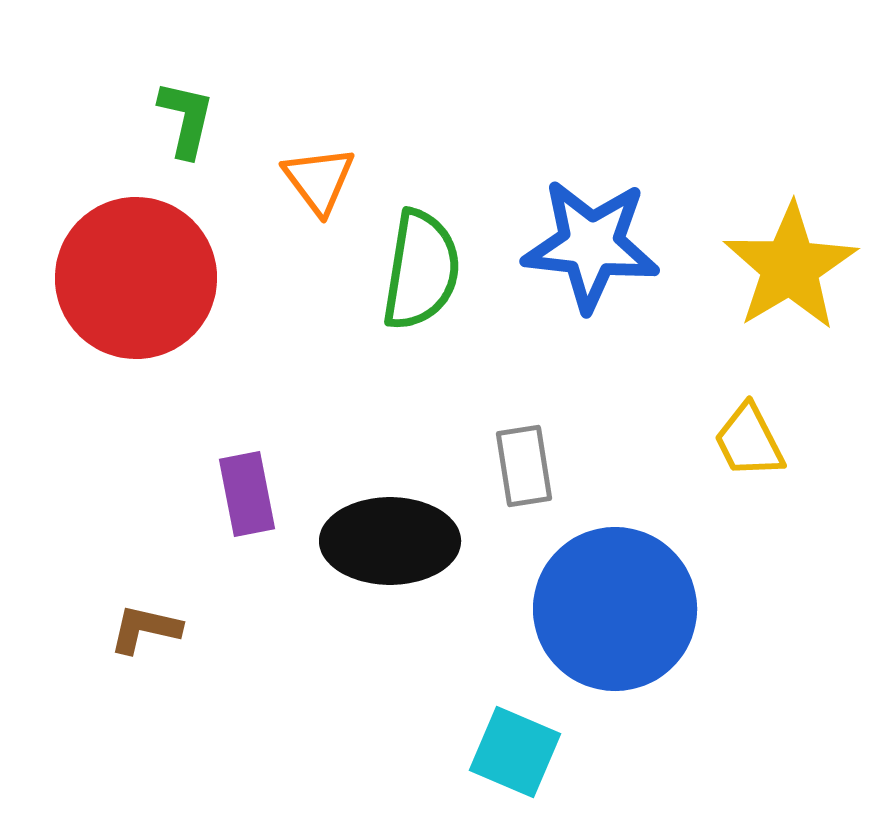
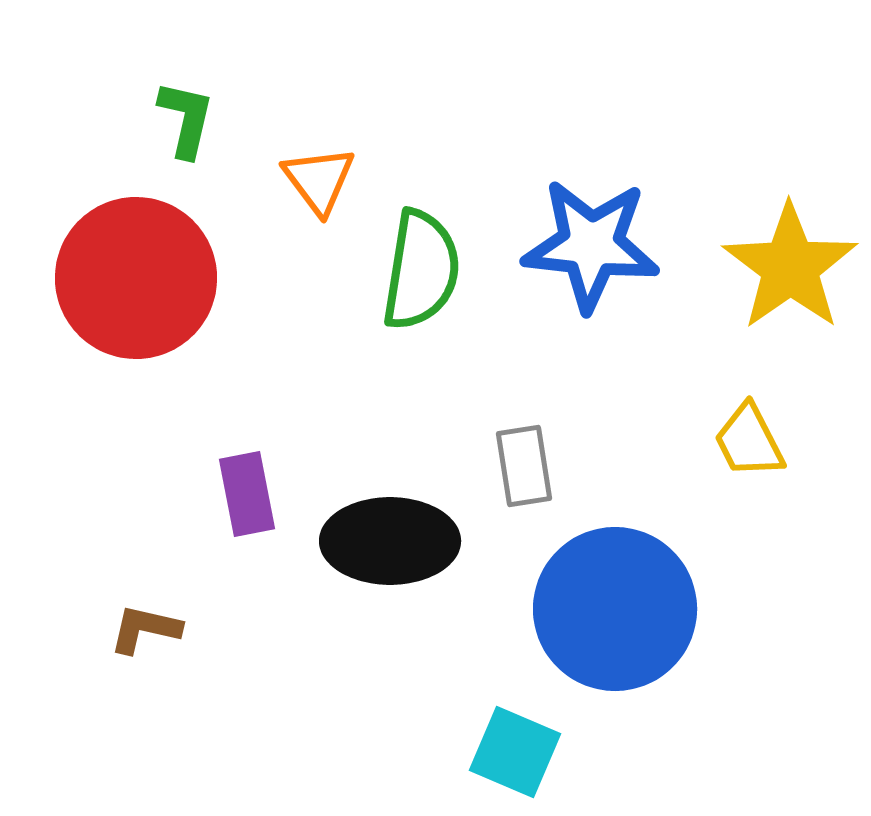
yellow star: rotated 4 degrees counterclockwise
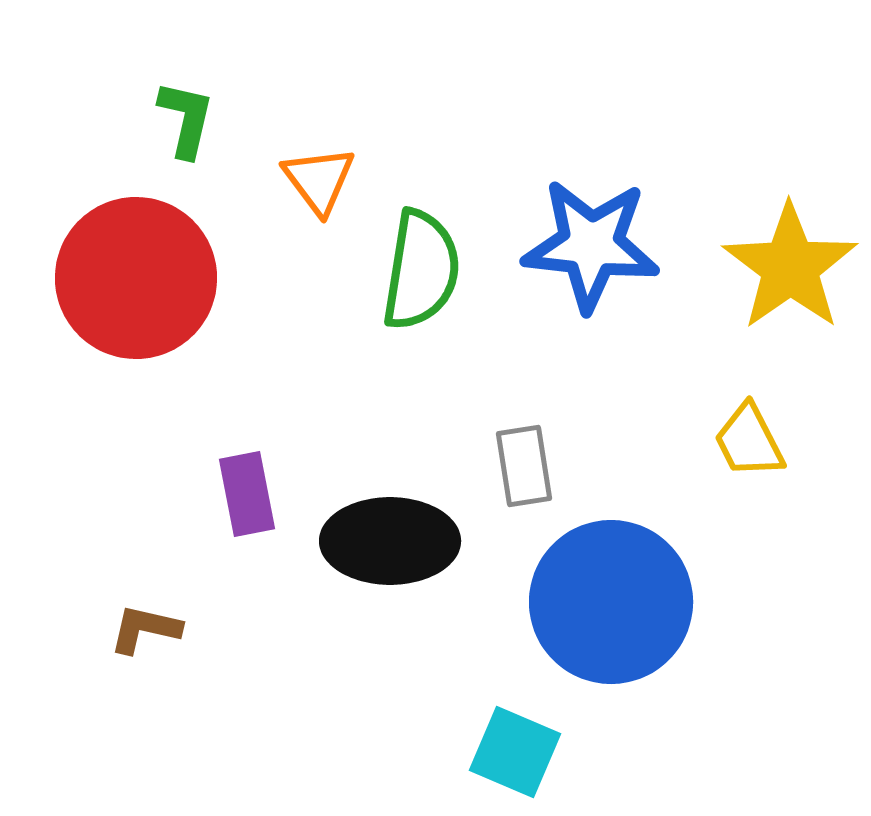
blue circle: moved 4 px left, 7 px up
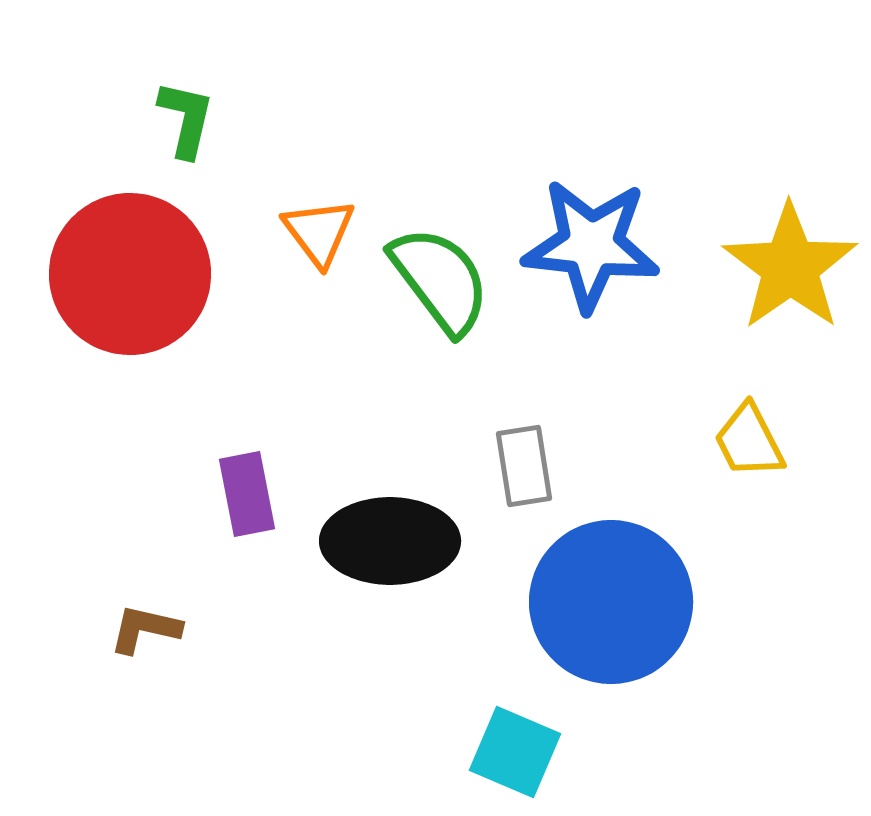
orange triangle: moved 52 px down
green semicircle: moved 19 px right, 10 px down; rotated 46 degrees counterclockwise
red circle: moved 6 px left, 4 px up
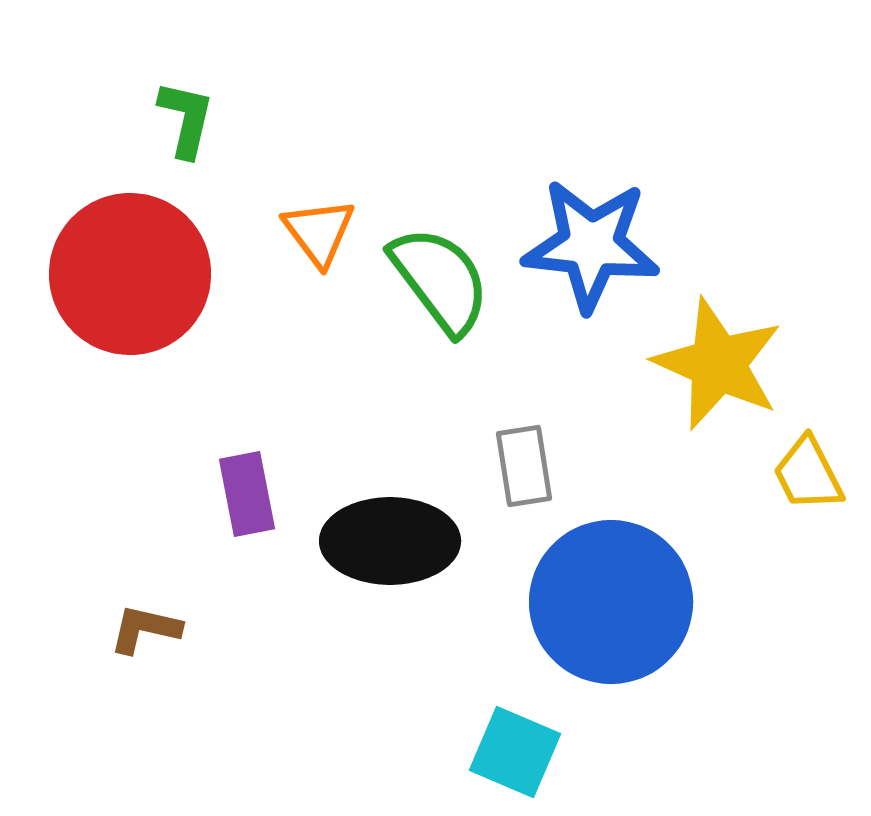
yellow star: moved 72 px left, 97 px down; rotated 13 degrees counterclockwise
yellow trapezoid: moved 59 px right, 33 px down
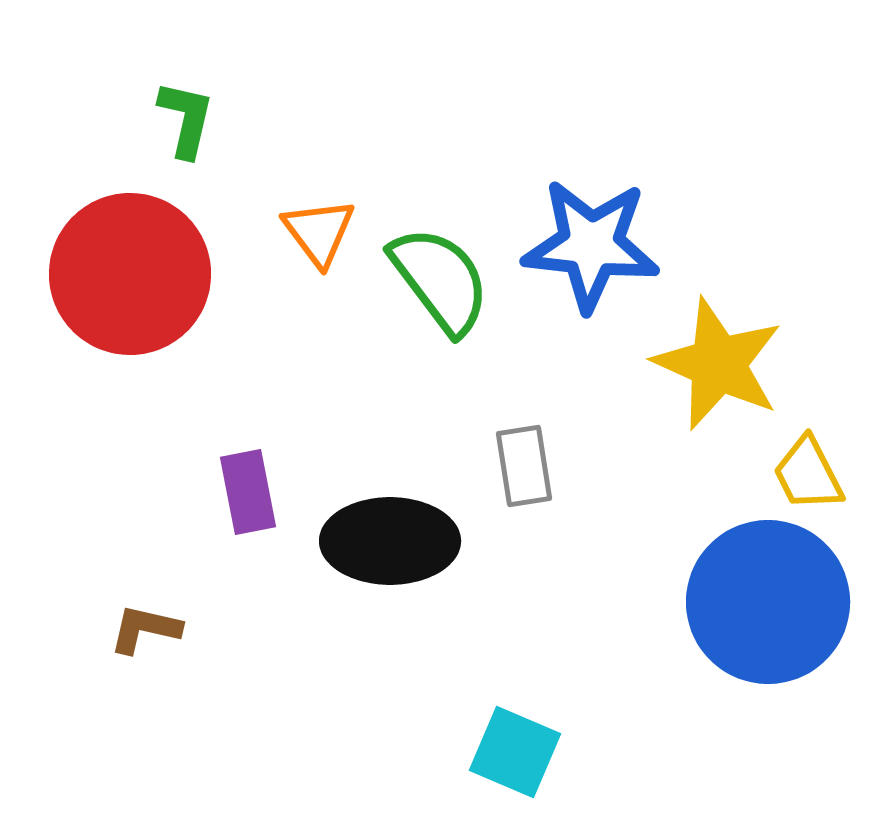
purple rectangle: moved 1 px right, 2 px up
blue circle: moved 157 px right
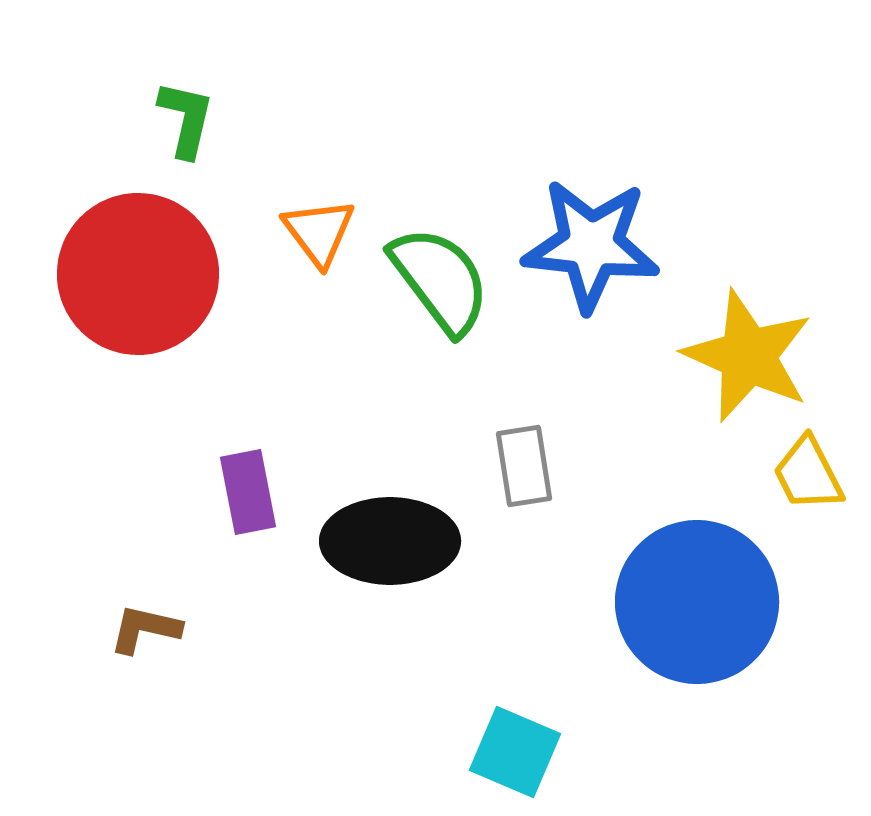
red circle: moved 8 px right
yellow star: moved 30 px right, 8 px up
blue circle: moved 71 px left
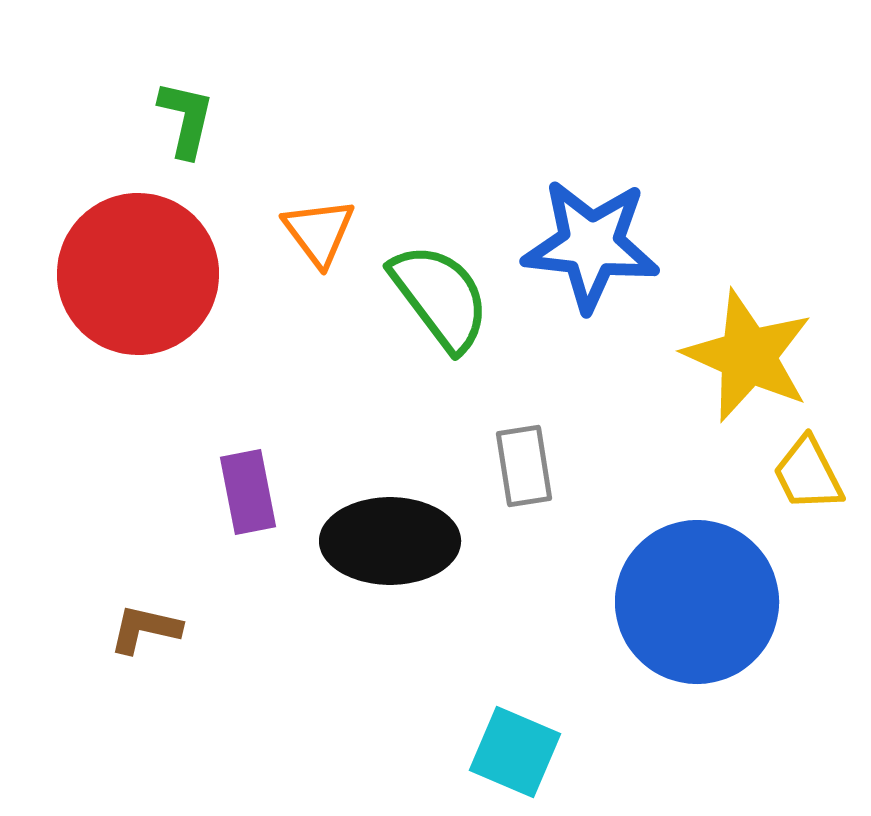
green semicircle: moved 17 px down
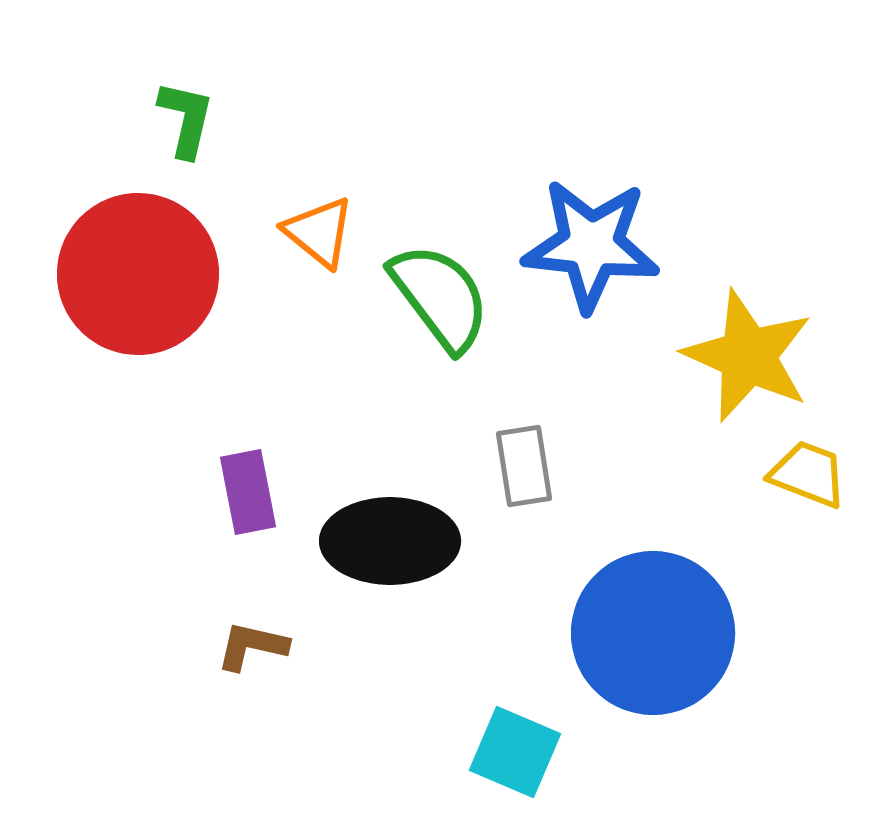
orange triangle: rotated 14 degrees counterclockwise
yellow trapezoid: rotated 138 degrees clockwise
blue circle: moved 44 px left, 31 px down
brown L-shape: moved 107 px right, 17 px down
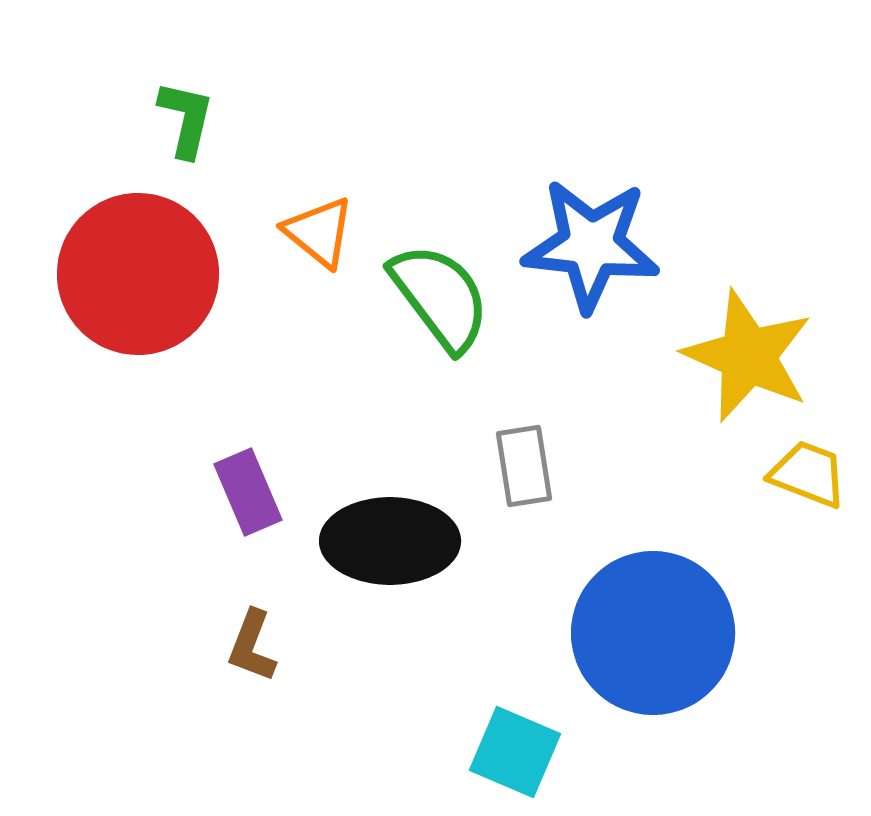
purple rectangle: rotated 12 degrees counterclockwise
brown L-shape: rotated 82 degrees counterclockwise
